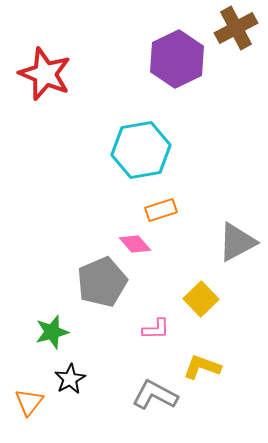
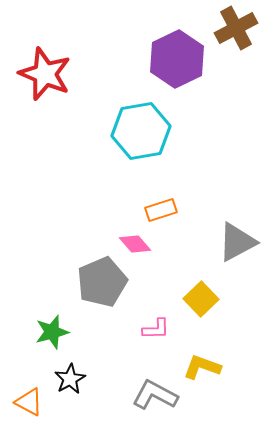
cyan hexagon: moved 19 px up
orange triangle: rotated 40 degrees counterclockwise
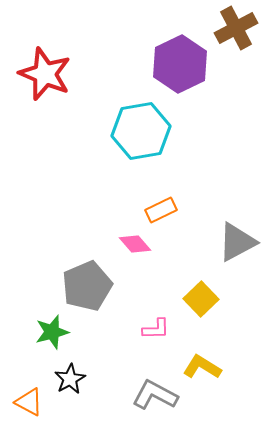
purple hexagon: moved 3 px right, 5 px down
orange rectangle: rotated 8 degrees counterclockwise
gray pentagon: moved 15 px left, 4 px down
yellow L-shape: rotated 12 degrees clockwise
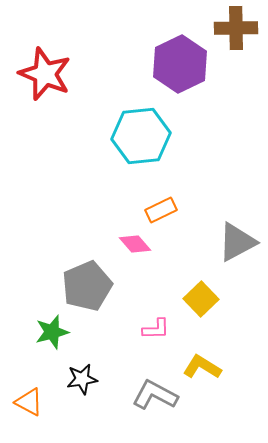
brown cross: rotated 27 degrees clockwise
cyan hexagon: moved 5 px down; rotated 4 degrees clockwise
black star: moved 12 px right; rotated 20 degrees clockwise
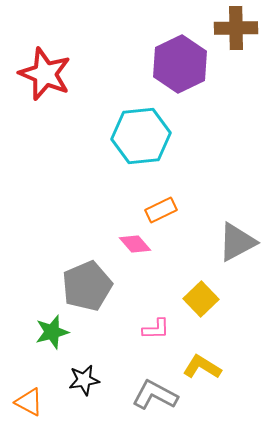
black star: moved 2 px right, 1 px down
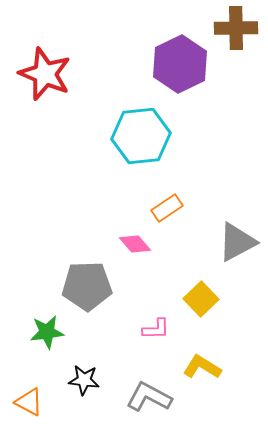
orange rectangle: moved 6 px right, 2 px up; rotated 8 degrees counterclockwise
gray pentagon: rotated 21 degrees clockwise
green star: moved 5 px left; rotated 8 degrees clockwise
black star: rotated 16 degrees clockwise
gray L-shape: moved 6 px left, 2 px down
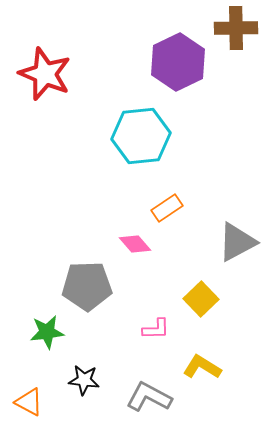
purple hexagon: moved 2 px left, 2 px up
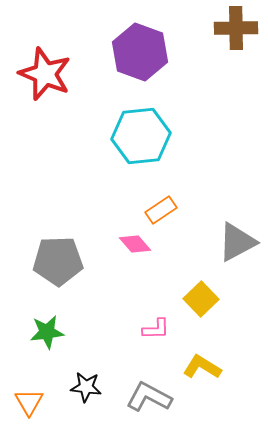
purple hexagon: moved 38 px left, 10 px up; rotated 14 degrees counterclockwise
orange rectangle: moved 6 px left, 2 px down
gray pentagon: moved 29 px left, 25 px up
black star: moved 2 px right, 7 px down
orange triangle: rotated 32 degrees clockwise
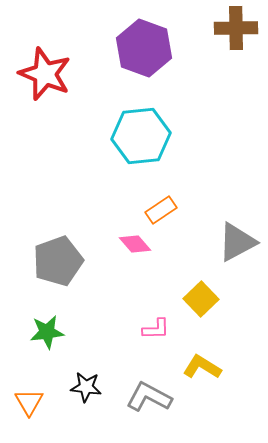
purple hexagon: moved 4 px right, 4 px up
gray pentagon: rotated 18 degrees counterclockwise
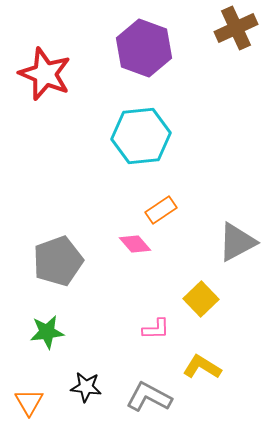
brown cross: rotated 24 degrees counterclockwise
